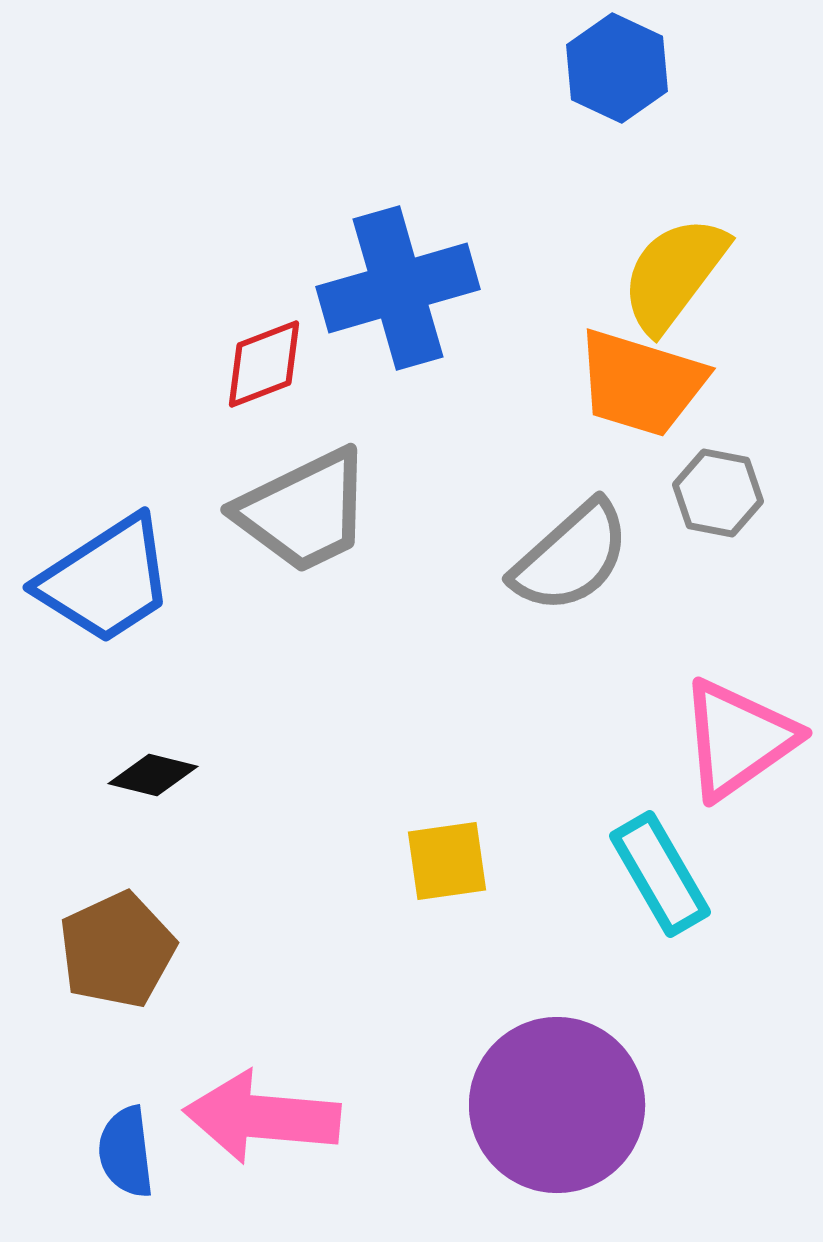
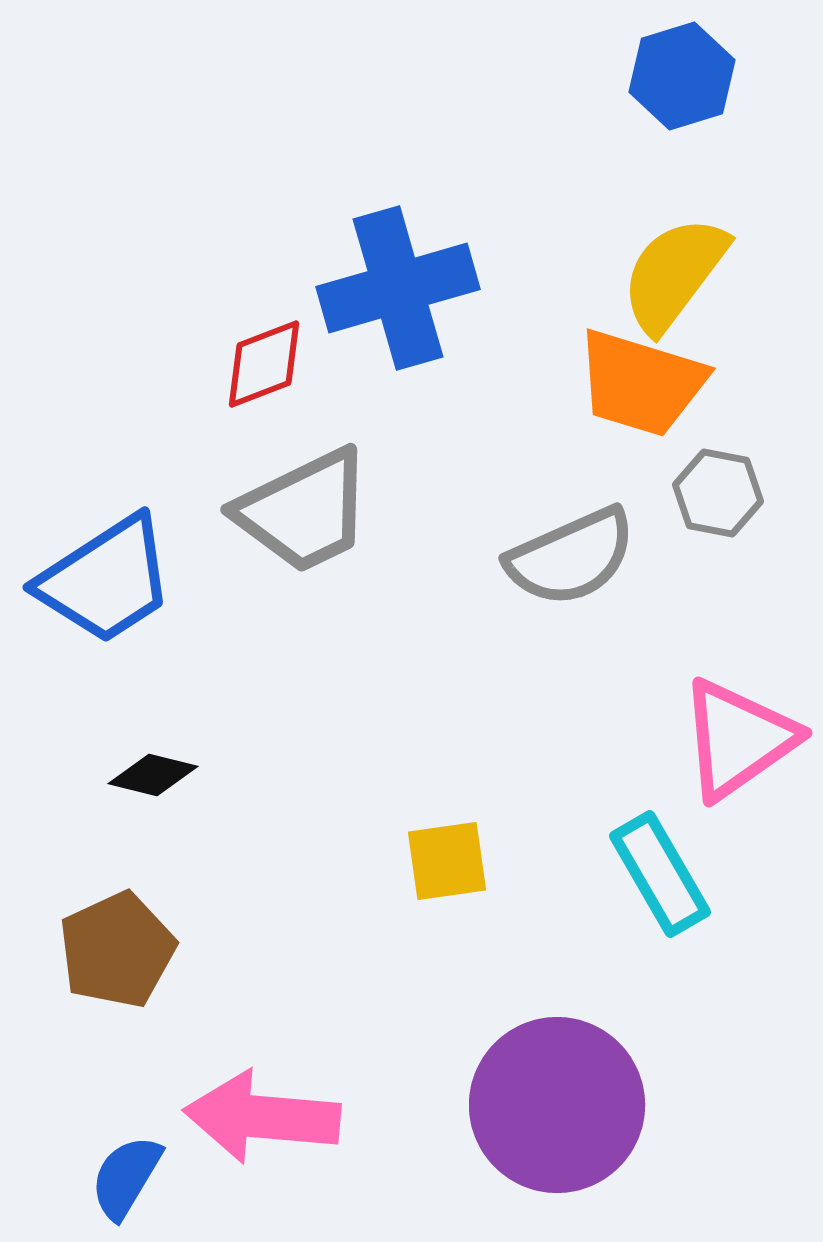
blue hexagon: moved 65 px right, 8 px down; rotated 18 degrees clockwise
gray semicircle: rotated 18 degrees clockwise
blue semicircle: moved 25 px down; rotated 38 degrees clockwise
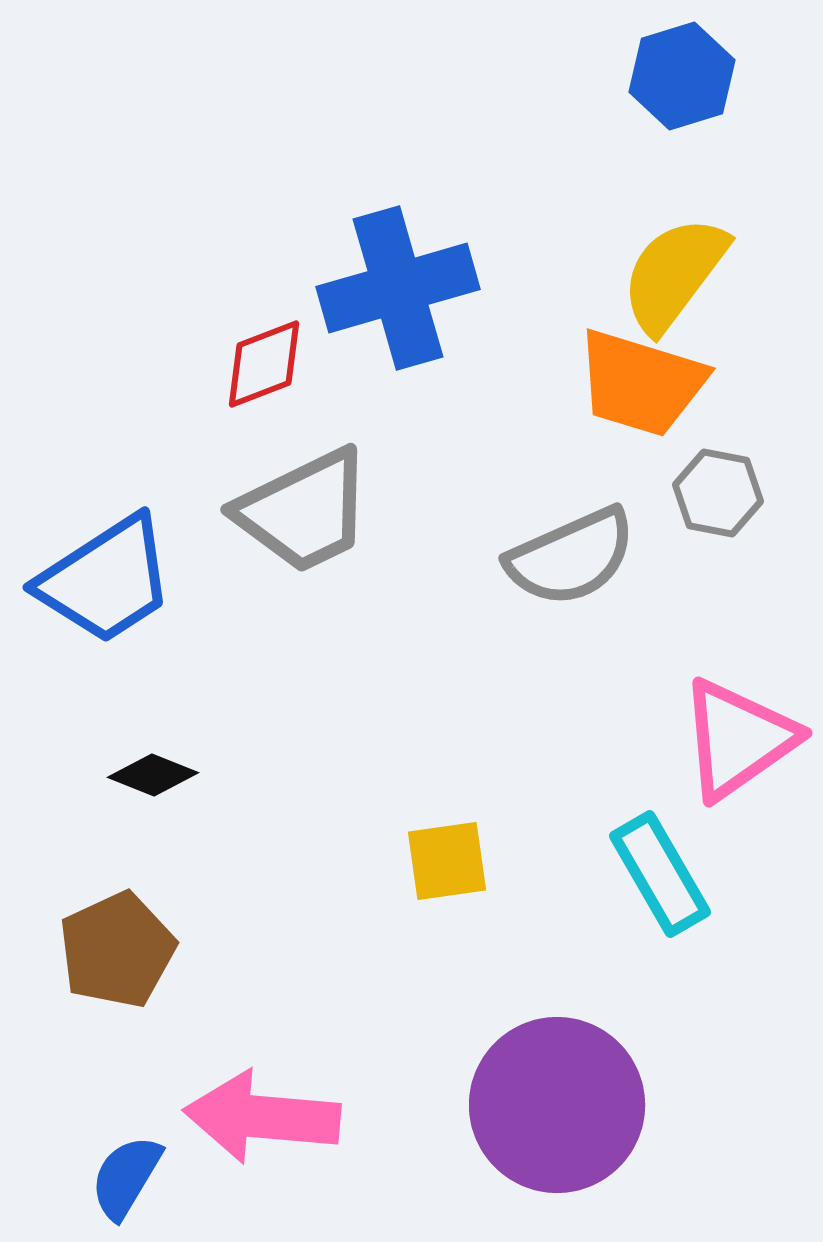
black diamond: rotated 8 degrees clockwise
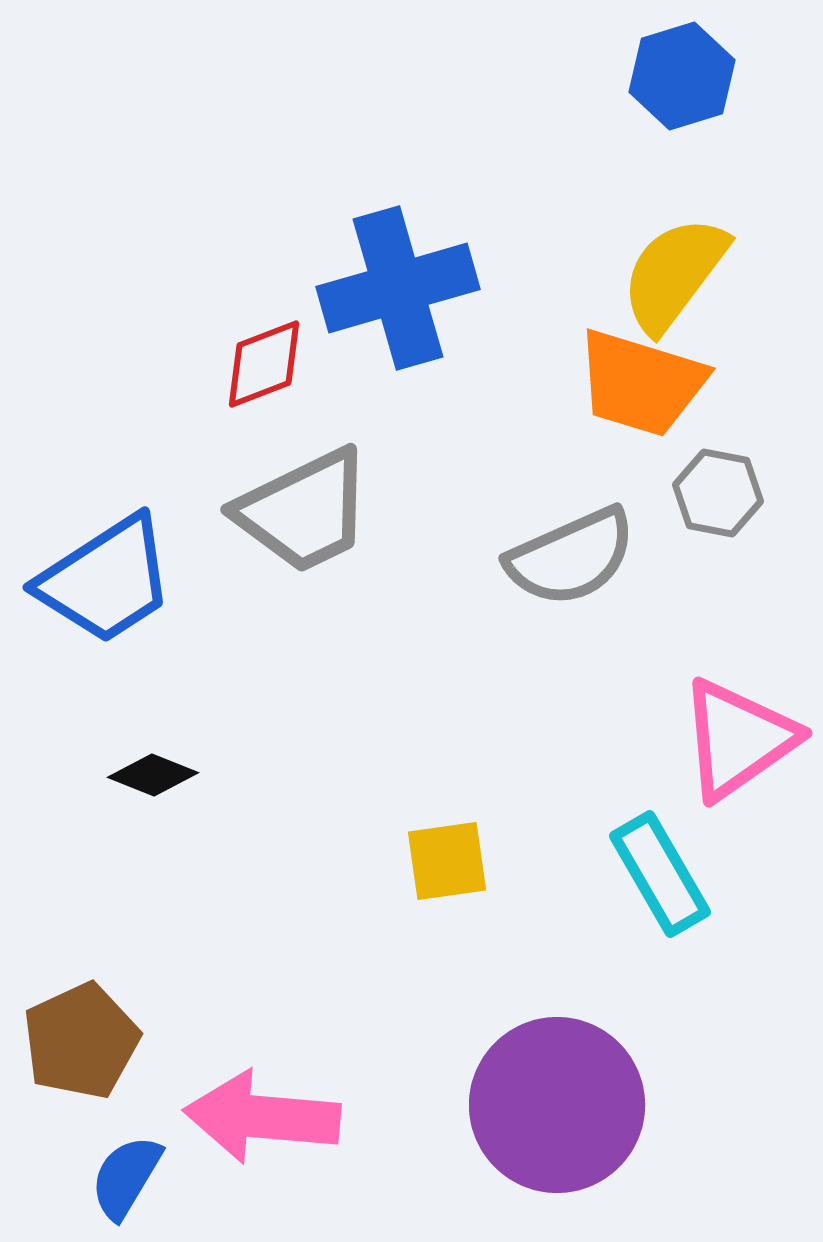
brown pentagon: moved 36 px left, 91 px down
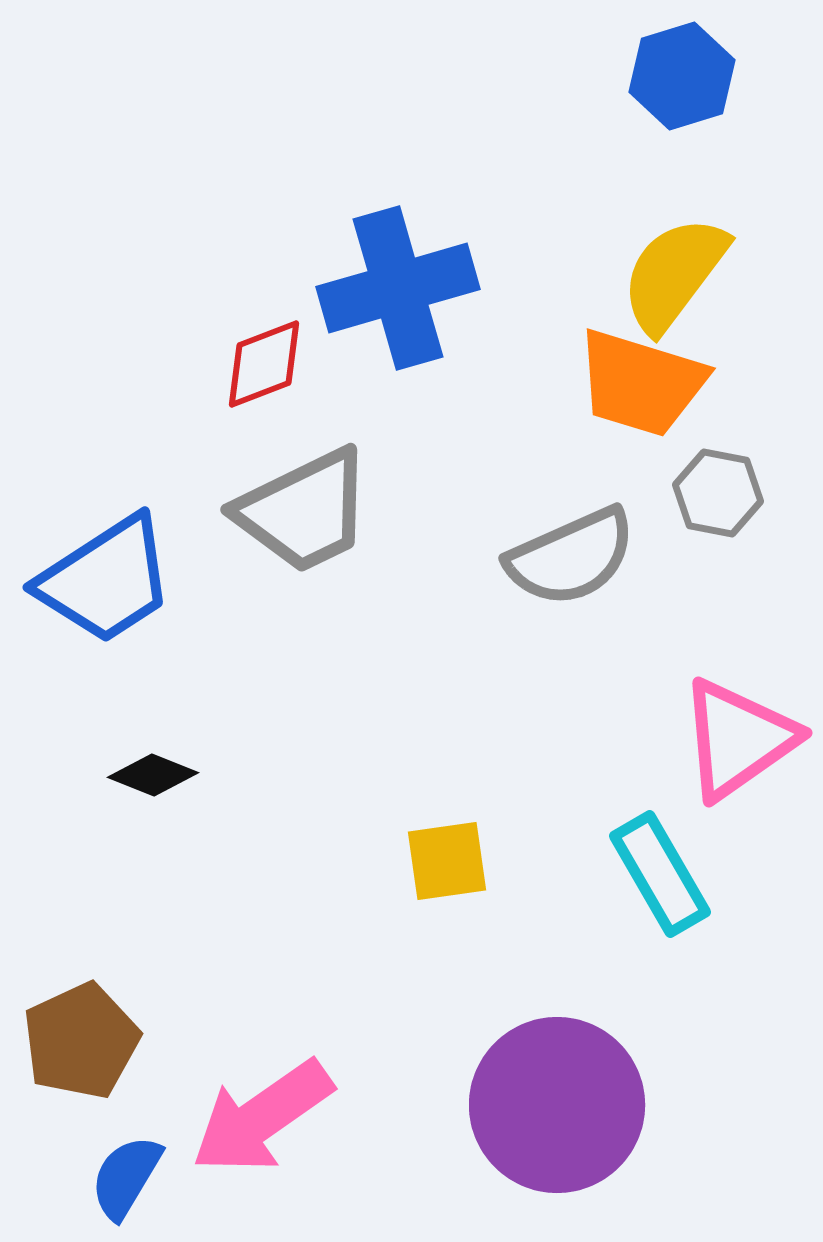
pink arrow: rotated 40 degrees counterclockwise
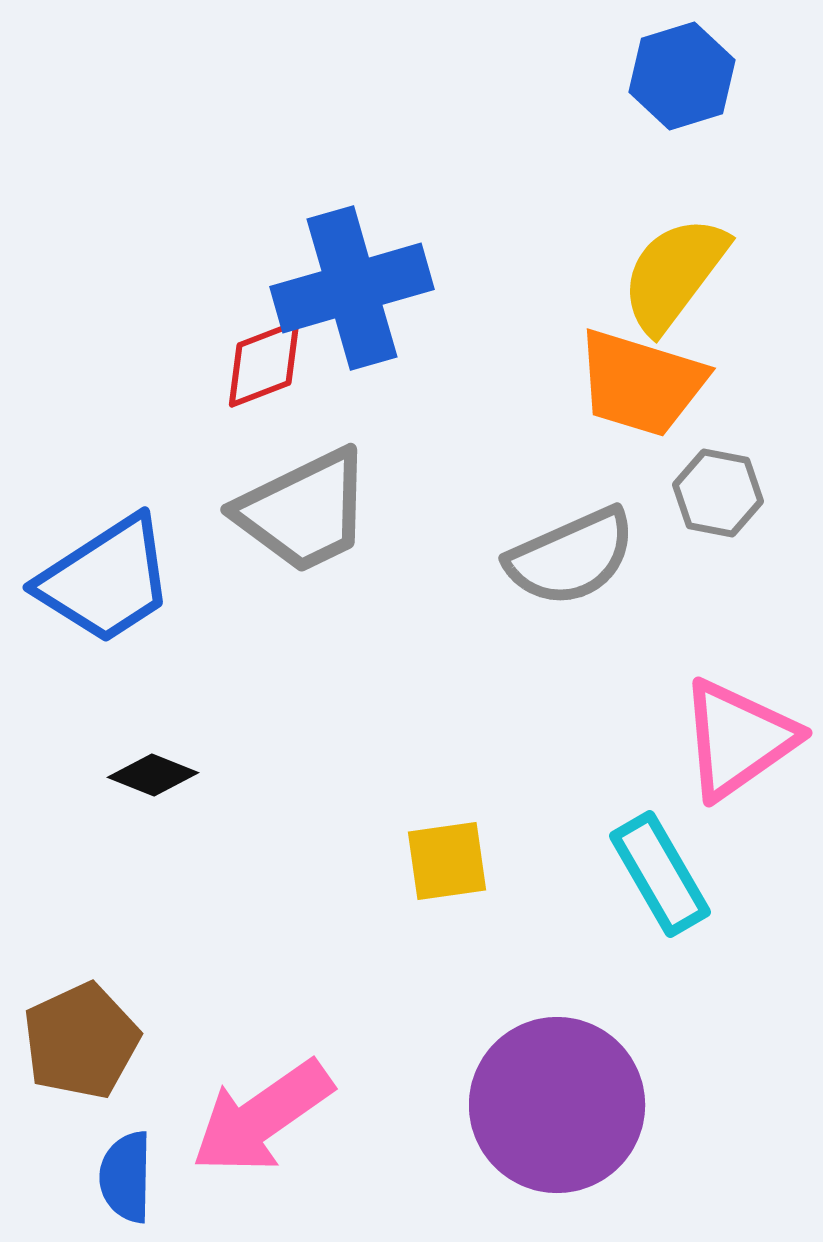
blue cross: moved 46 px left
blue semicircle: rotated 30 degrees counterclockwise
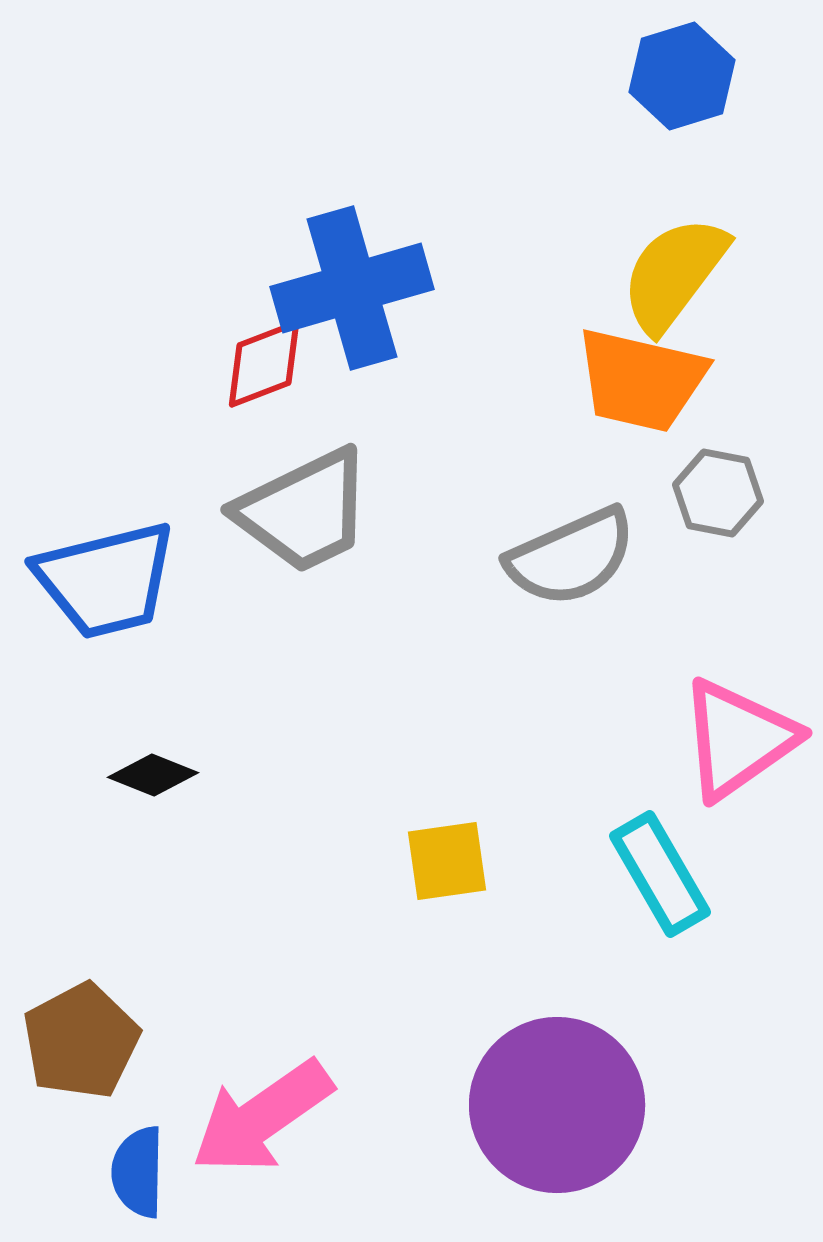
orange trapezoid: moved 3 px up; rotated 4 degrees counterclockwise
blue trapezoid: rotated 19 degrees clockwise
brown pentagon: rotated 3 degrees counterclockwise
blue semicircle: moved 12 px right, 5 px up
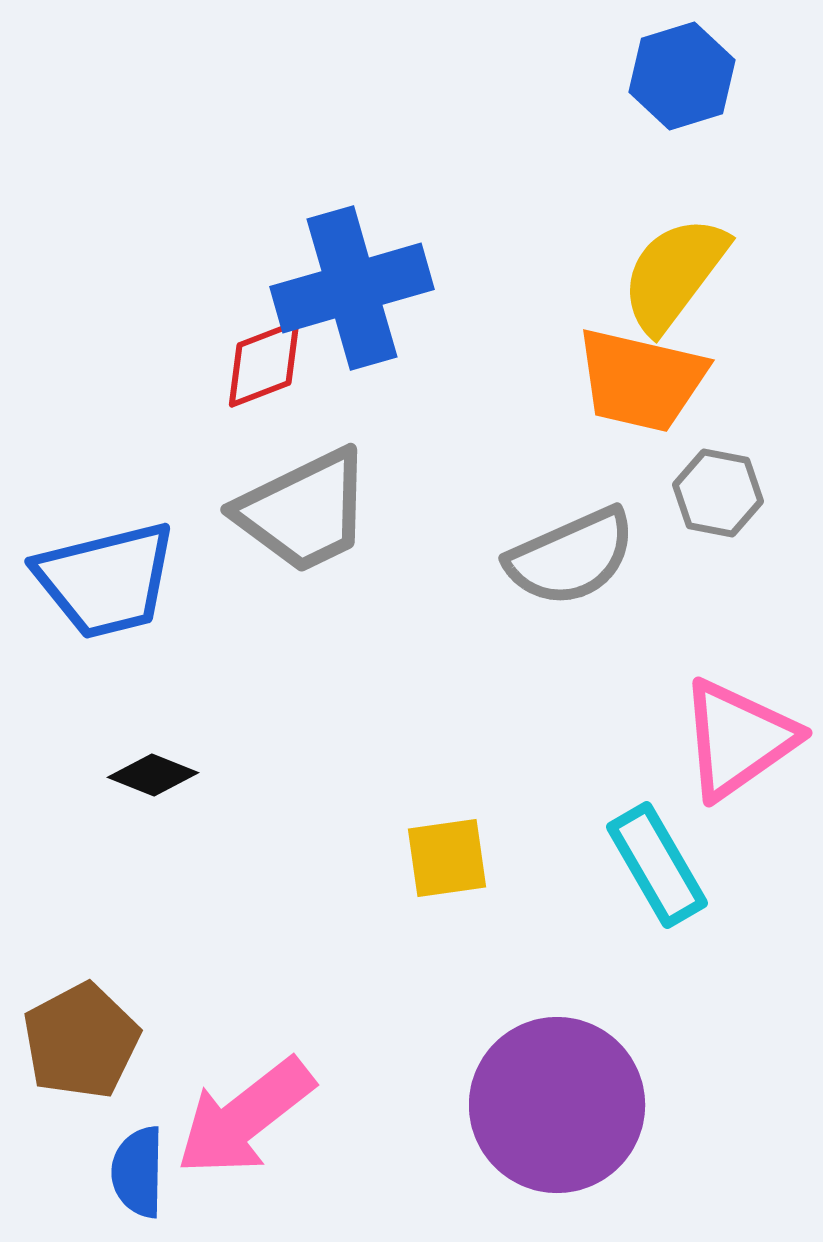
yellow square: moved 3 px up
cyan rectangle: moved 3 px left, 9 px up
pink arrow: moved 17 px left; rotated 3 degrees counterclockwise
